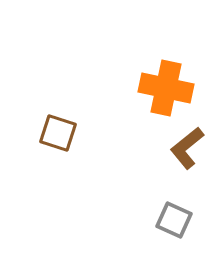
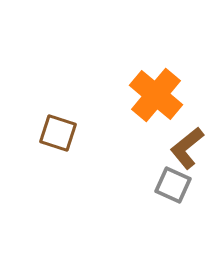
orange cross: moved 10 px left, 7 px down; rotated 28 degrees clockwise
gray square: moved 1 px left, 35 px up
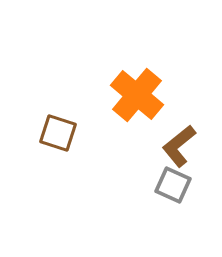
orange cross: moved 19 px left
brown L-shape: moved 8 px left, 2 px up
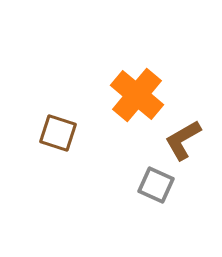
brown L-shape: moved 4 px right, 6 px up; rotated 9 degrees clockwise
gray square: moved 17 px left
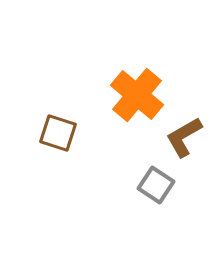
brown L-shape: moved 1 px right, 3 px up
gray square: rotated 9 degrees clockwise
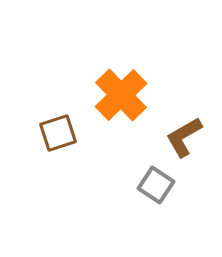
orange cross: moved 16 px left; rotated 6 degrees clockwise
brown square: rotated 36 degrees counterclockwise
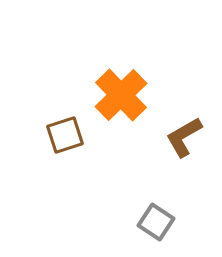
brown square: moved 7 px right, 2 px down
gray square: moved 37 px down
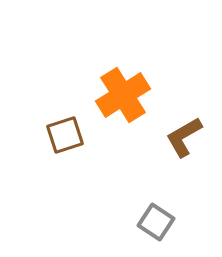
orange cross: moved 2 px right; rotated 12 degrees clockwise
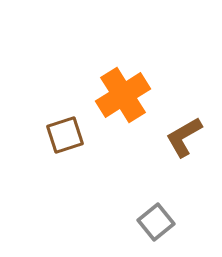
gray square: rotated 18 degrees clockwise
